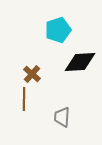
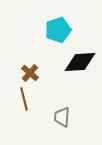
brown cross: moved 2 px left, 1 px up
brown line: rotated 15 degrees counterclockwise
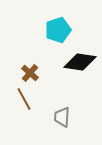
black diamond: rotated 12 degrees clockwise
brown line: rotated 15 degrees counterclockwise
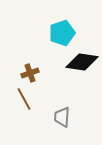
cyan pentagon: moved 4 px right, 3 px down
black diamond: moved 2 px right
brown cross: rotated 30 degrees clockwise
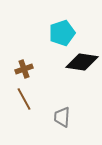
brown cross: moved 6 px left, 4 px up
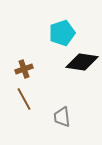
gray trapezoid: rotated 10 degrees counterclockwise
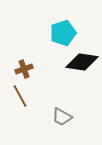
cyan pentagon: moved 1 px right
brown line: moved 4 px left, 3 px up
gray trapezoid: rotated 55 degrees counterclockwise
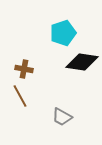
brown cross: rotated 30 degrees clockwise
